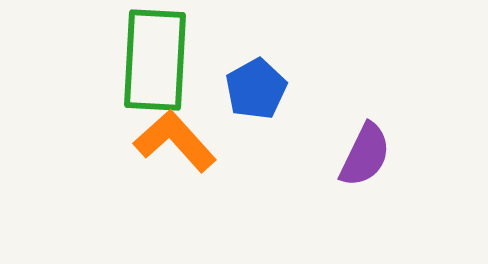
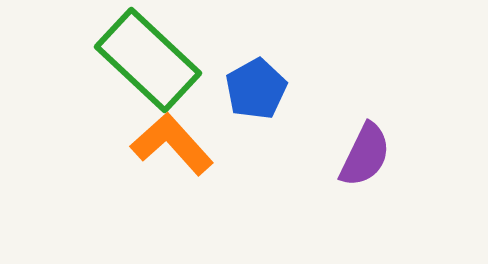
green rectangle: moved 7 px left; rotated 50 degrees counterclockwise
orange L-shape: moved 3 px left, 3 px down
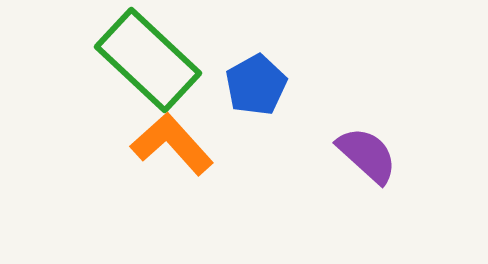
blue pentagon: moved 4 px up
purple semicircle: moved 2 px right; rotated 74 degrees counterclockwise
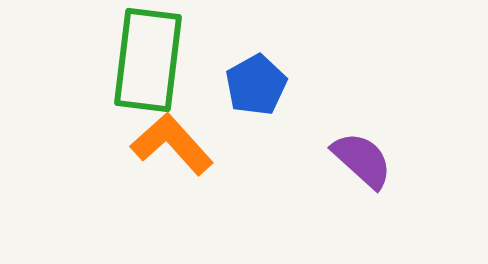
green rectangle: rotated 54 degrees clockwise
purple semicircle: moved 5 px left, 5 px down
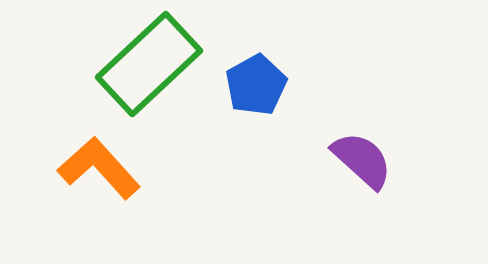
green rectangle: moved 1 px right, 4 px down; rotated 40 degrees clockwise
orange L-shape: moved 73 px left, 24 px down
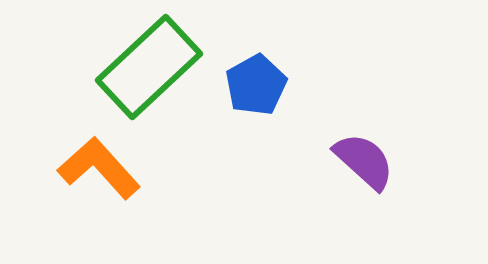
green rectangle: moved 3 px down
purple semicircle: moved 2 px right, 1 px down
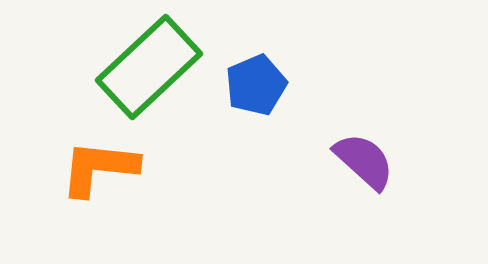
blue pentagon: rotated 6 degrees clockwise
orange L-shape: rotated 42 degrees counterclockwise
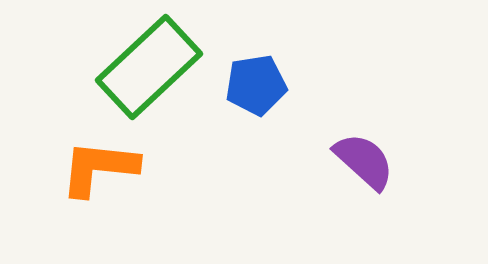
blue pentagon: rotated 14 degrees clockwise
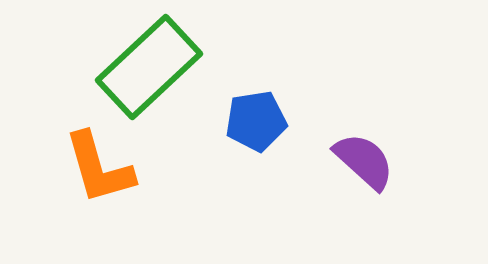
blue pentagon: moved 36 px down
orange L-shape: rotated 112 degrees counterclockwise
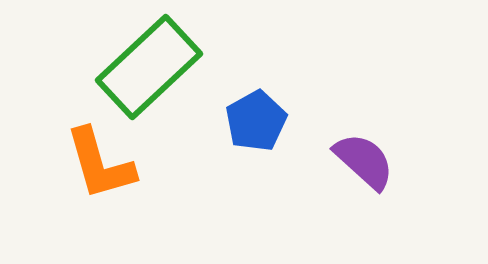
blue pentagon: rotated 20 degrees counterclockwise
orange L-shape: moved 1 px right, 4 px up
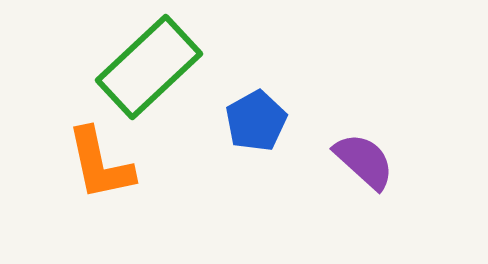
orange L-shape: rotated 4 degrees clockwise
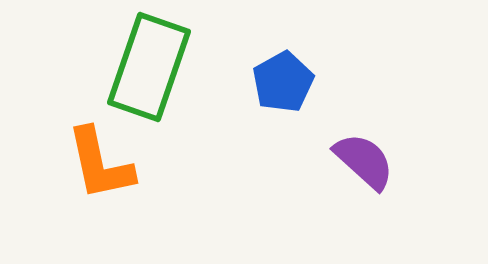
green rectangle: rotated 28 degrees counterclockwise
blue pentagon: moved 27 px right, 39 px up
